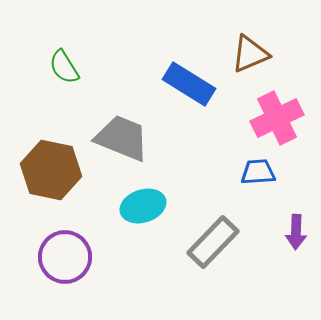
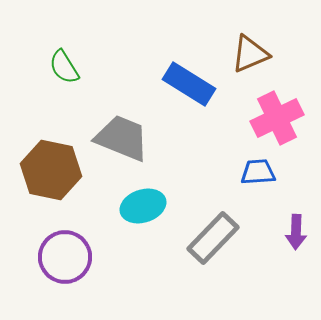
gray rectangle: moved 4 px up
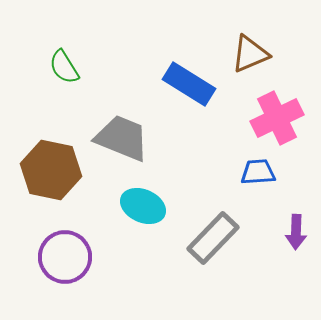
cyan ellipse: rotated 42 degrees clockwise
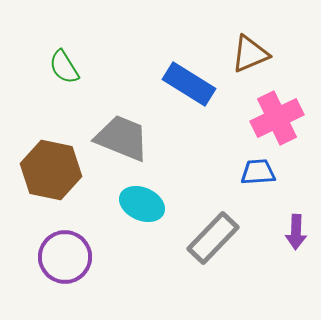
cyan ellipse: moved 1 px left, 2 px up
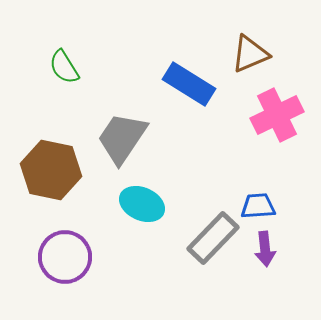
pink cross: moved 3 px up
gray trapezoid: rotated 78 degrees counterclockwise
blue trapezoid: moved 34 px down
purple arrow: moved 31 px left, 17 px down; rotated 8 degrees counterclockwise
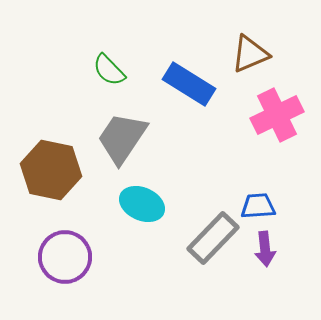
green semicircle: moved 45 px right, 3 px down; rotated 12 degrees counterclockwise
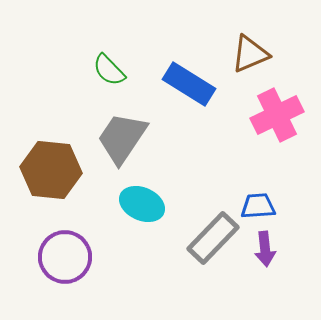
brown hexagon: rotated 6 degrees counterclockwise
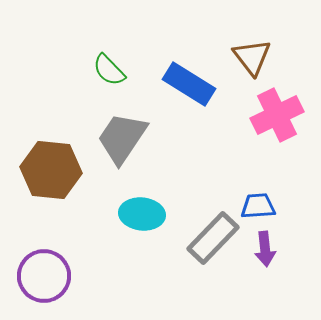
brown triangle: moved 2 px right, 3 px down; rotated 45 degrees counterclockwise
cyan ellipse: moved 10 px down; rotated 18 degrees counterclockwise
purple circle: moved 21 px left, 19 px down
